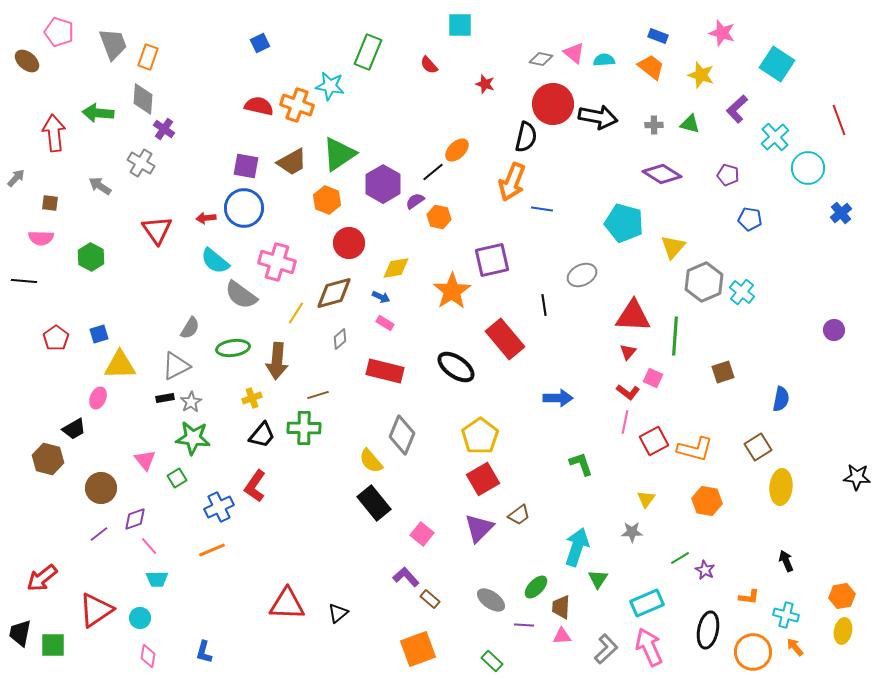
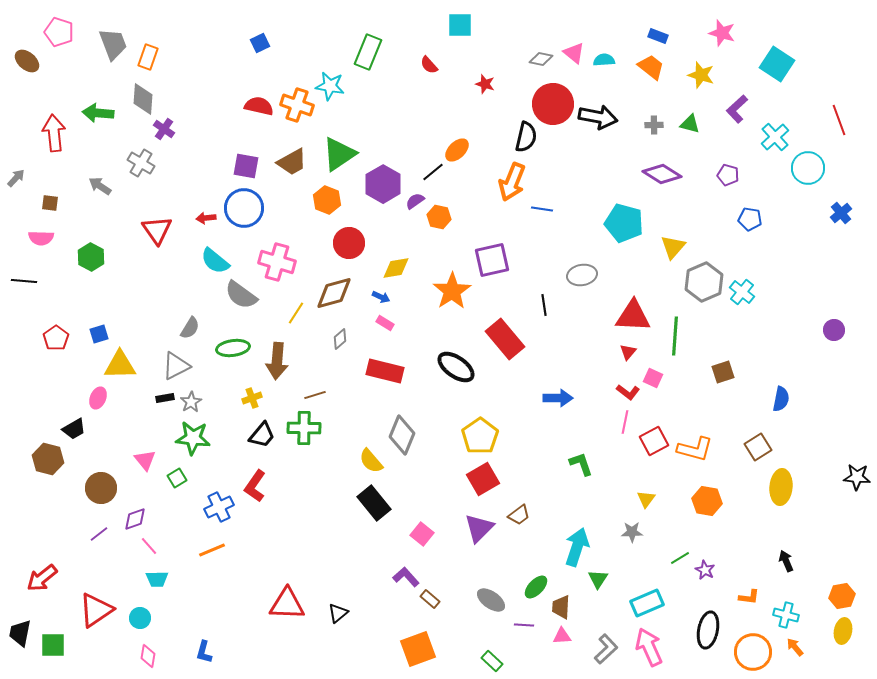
gray ellipse at (582, 275): rotated 16 degrees clockwise
brown line at (318, 395): moved 3 px left
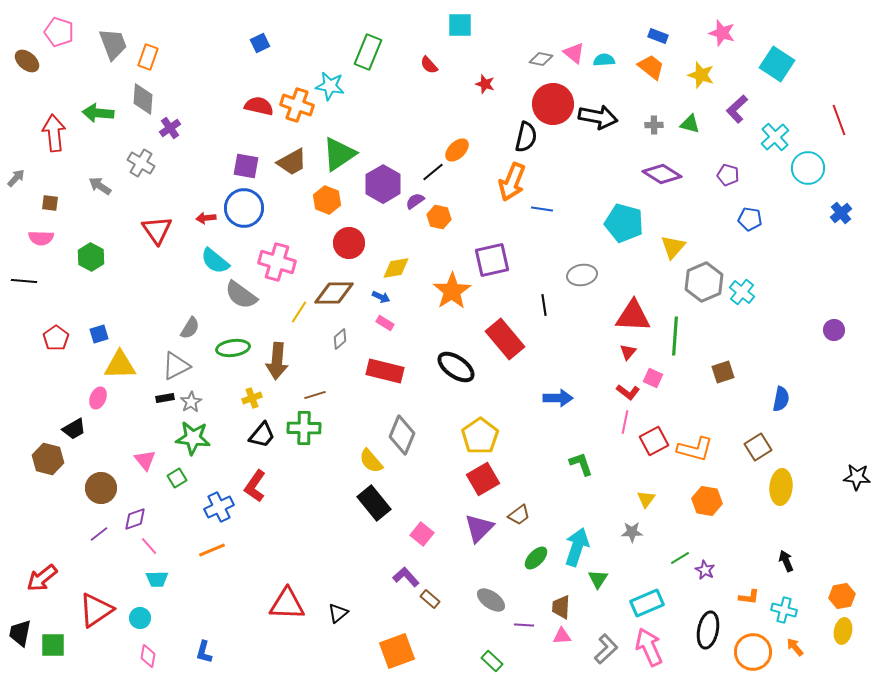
purple cross at (164, 129): moved 6 px right, 1 px up; rotated 20 degrees clockwise
brown diamond at (334, 293): rotated 15 degrees clockwise
yellow line at (296, 313): moved 3 px right, 1 px up
green ellipse at (536, 587): moved 29 px up
cyan cross at (786, 615): moved 2 px left, 5 px up
orange square at (418, 649): moved 21 px left, 2 px down
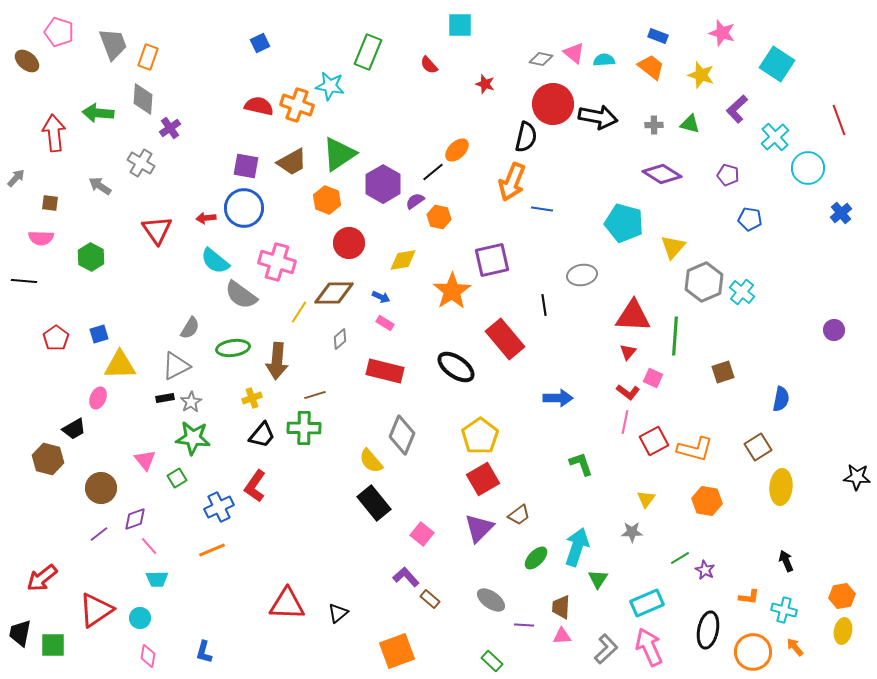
yellow diamond at (396, 268): moved 7 px right, 8 px up
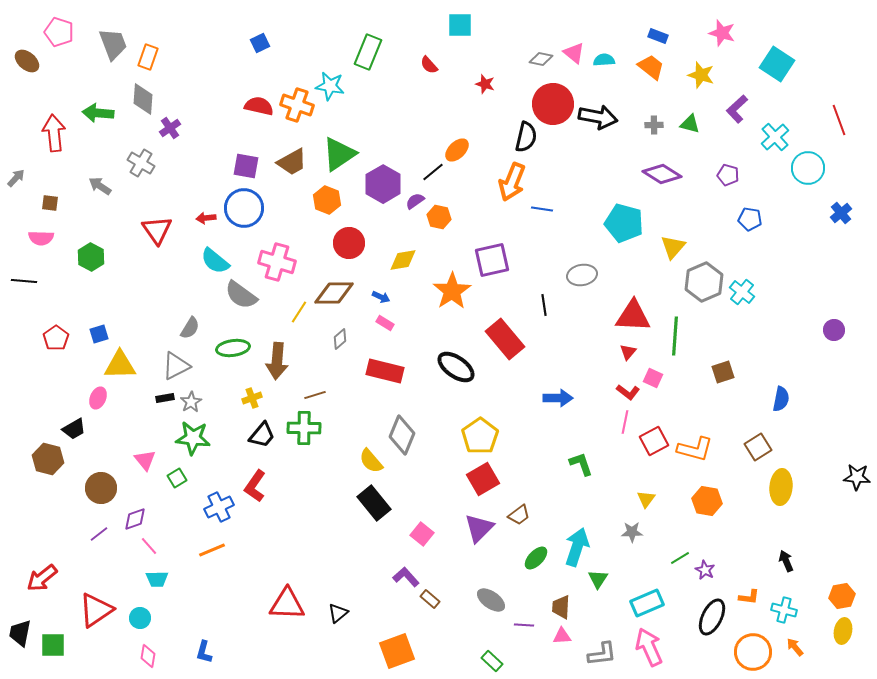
black ellipse at (708, 630): moved 4 px right, 13 px up; rotated 15 degrees clockwise
gray L-shape at (606, 649): moved 4 px left, 5 px down; rotated 36 degrees clockwise
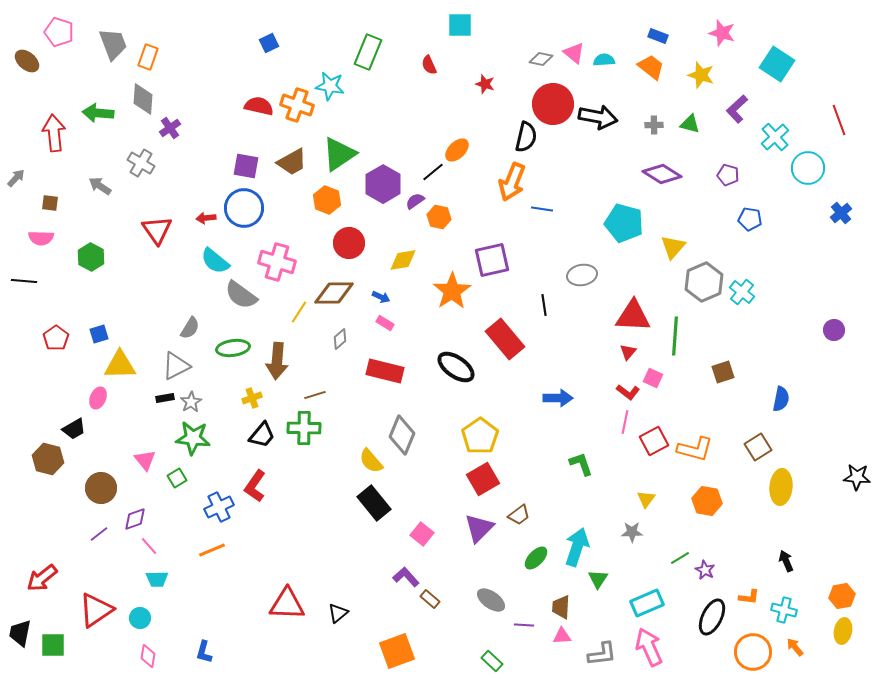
blue square at (260, 43): moved 9 px right
red semicircle at (429, 65): rotated 18 degrees clockwise
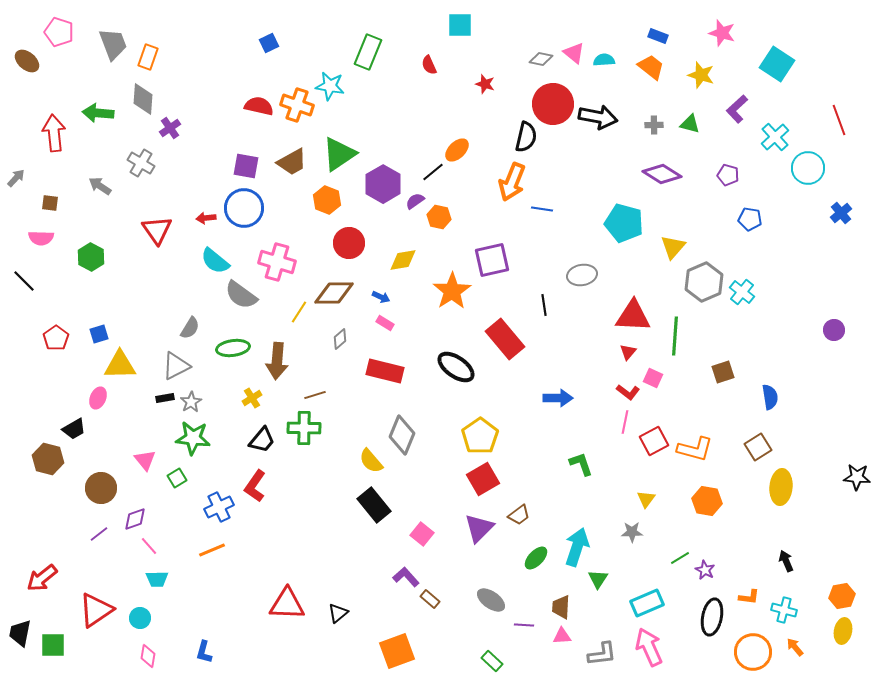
black line at (24, 281): rotated 40 degrees clockwise
yellow cross at (252, 398): rotated 12 degrees counterclockwise
blue semicircle at (781, 399): moved 11 px left, 2 px up; rotated 20 degrees counterclockwise
black trapezoid at (262, 435): moved 5 px down
black rectangle at (374, 503): moved 2 px down
black ellipse at (712, 617): rotated 15 degrees counterclockwise
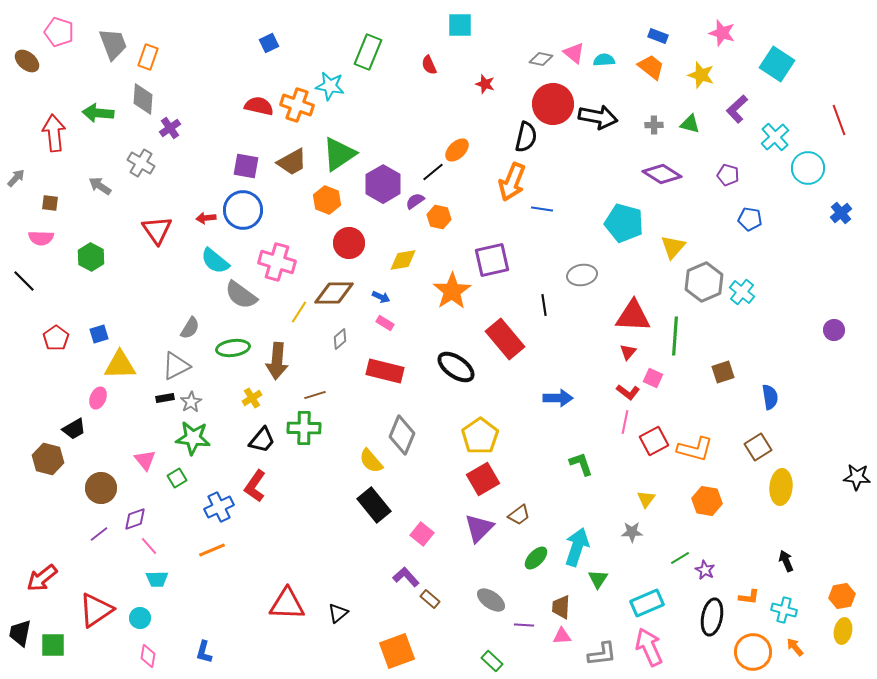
blue circle at (244, 208): moved 1 px left, 2 px down
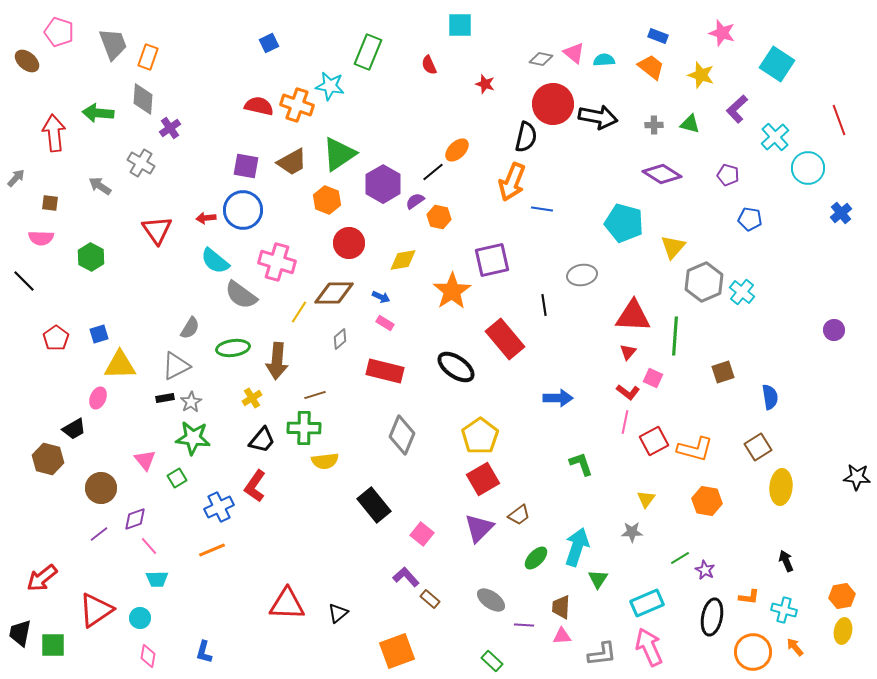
yellow semicircle at (371, 461): moved 46 px left; rotated 56 degrees counterclockwise
